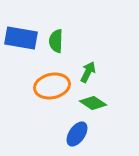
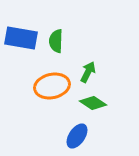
blue ellipse: moved 2 px down
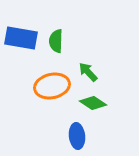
green arrow: rotated 70 degrees counterclockwise
blue ellipse: rotated 40 degrees counterclockwise
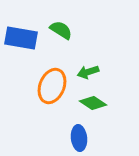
green semicircle: moved 5 px right, 11 px up; rotated 120 degrees clockwise
green arrow: rotated 65 degrees counterclockwise
orange ellipse: rotated 56 degrees counterclockwise
blue ellipse: moved 2 px right, 2 px down
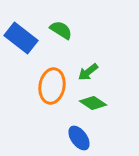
blue rectangle: rotated 28 degrees clockwise
green arrow: rotated 20 degrees counterclockwise
orange ellipse: rotated 12 degrees counterclockwise
blue ellipse: rotated 30 degrees counterclockwise
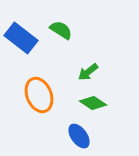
orange ellipse: moved 13 px left, 9 px down; rotated 32 degrees counterclockwise
blue ellipse: moved 2 px up
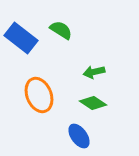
green arrow: moved 6 px right; rotated 25 degrees clockwise
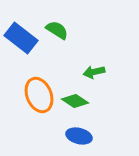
green semicircle: moved 4 px left
green diamond: moved 18 px left, 2 px up
blue ellipse: rotated 40 degrees counterclockwise
